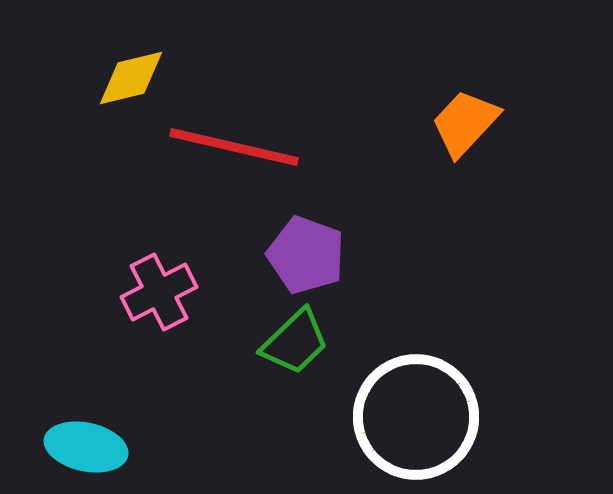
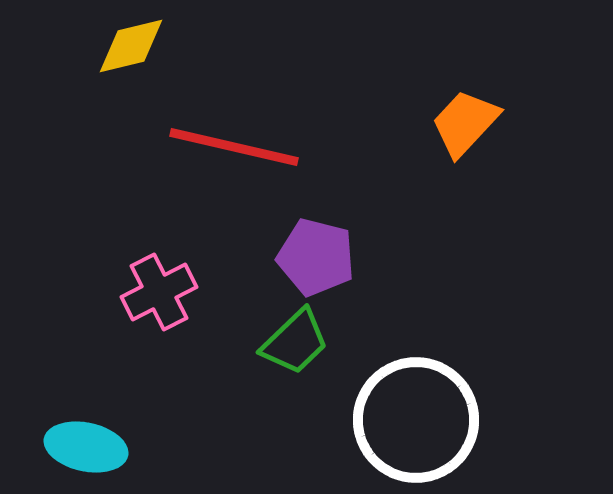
yellow diamond: moved 32 px up
purple pentagon: moved 10 px right, 2 px down; rotated 6 degrees counterclockwise
white circle: moved 3 px down
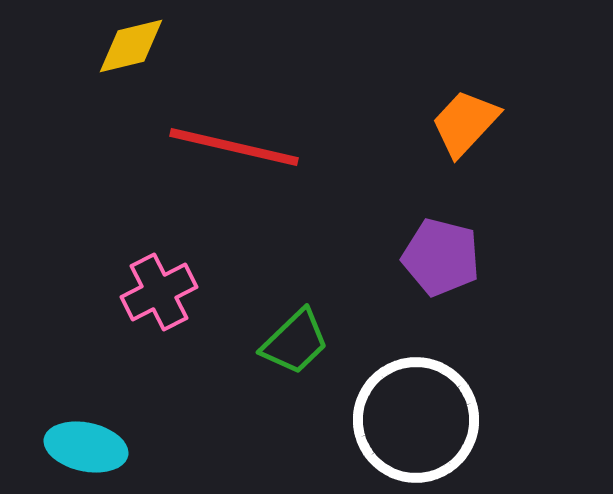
purple pentagon: moved 125 px right
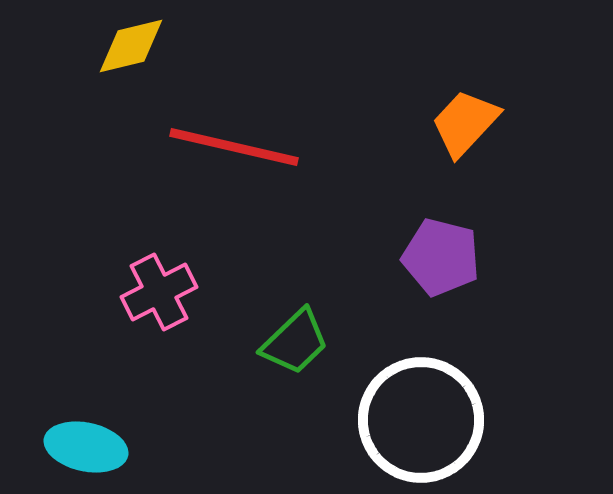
white circle: moved 5 px right
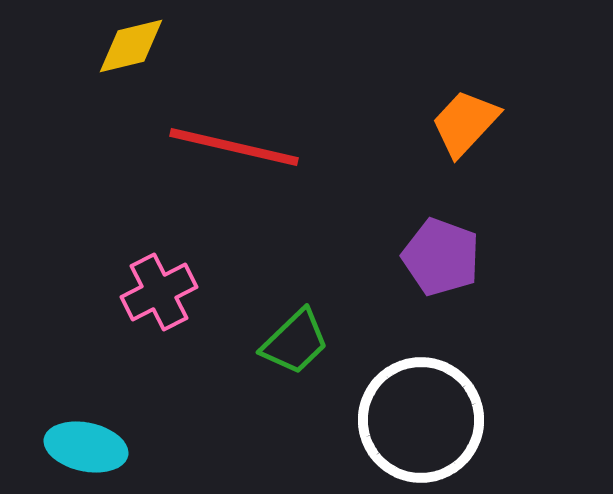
purple pentagon: rotated 6 degrees clockwise
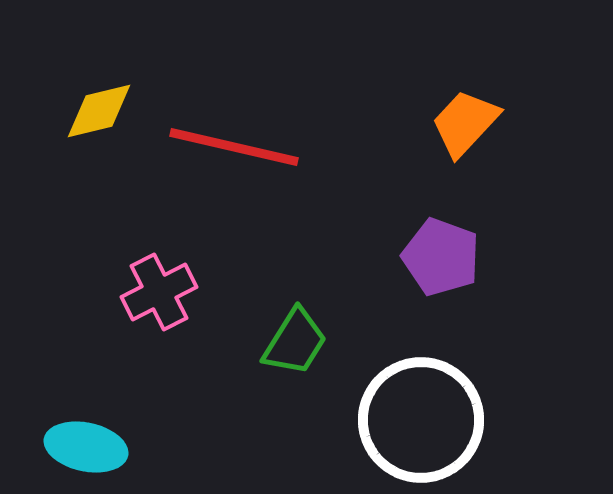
yellow diamond: moved 32 px left, 65 px down
green trapezoid: rotated 14 degrees counterclockwise
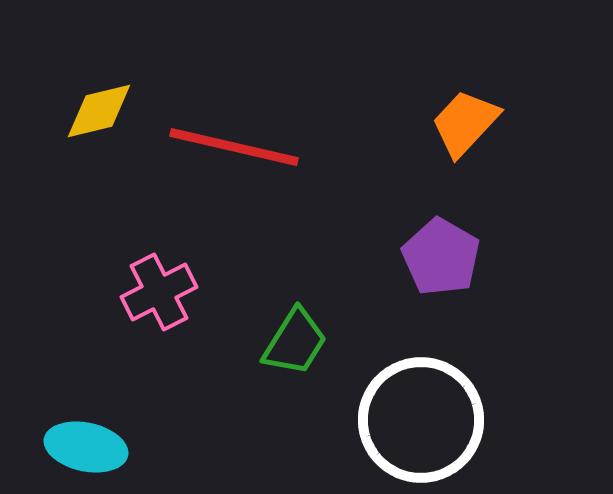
purple pentagon: rotated 10 degrees clockwise
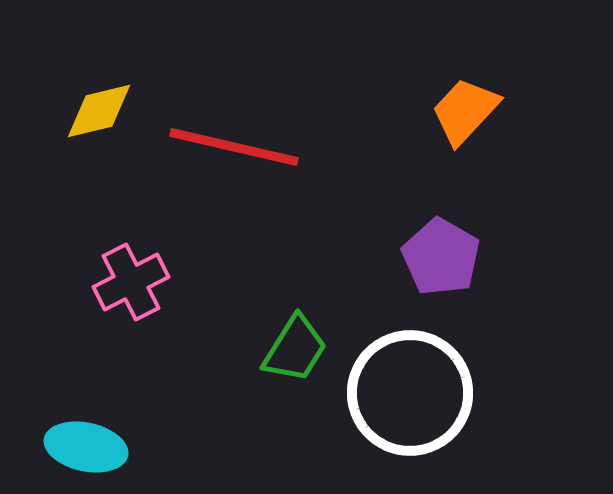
orange trapezoid: moved 12 px up
pink cross: moved 28 px left, 10 px up
green trapezoid: moved 7 px down
white circle: moved 11 px left, 27 px up
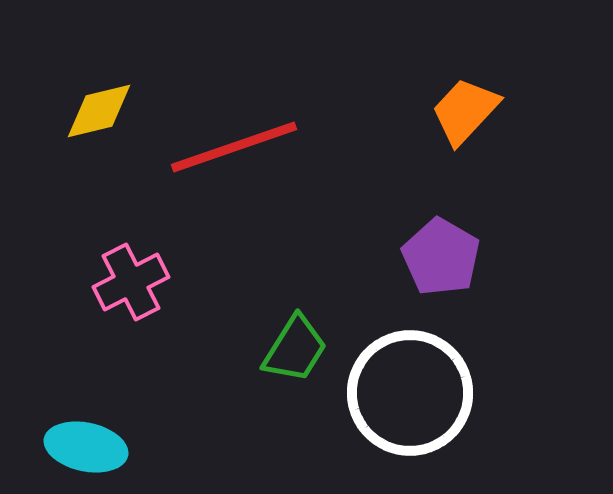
red line: rotated 32 degrees counterclockwise
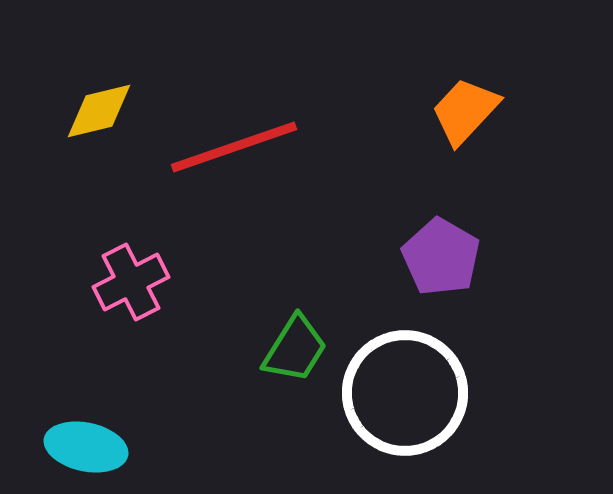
white circle: moved 5 px left
